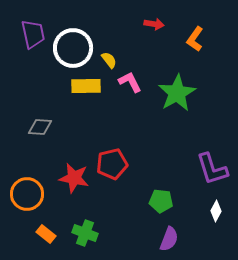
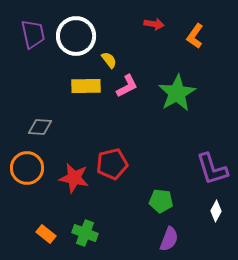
orange L-shape: moved 3 px up
white circle: moved 3 px right, 12 px up
pink L-shape: moved 3 px left, 4 px down; rotated 90 degrees clockwise
orange circle: moved 26 px up
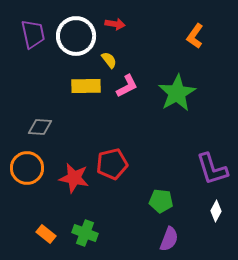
red arrow: moved 39 px left
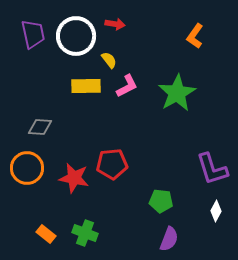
red pentagon: rotated 8 degrees clockwise
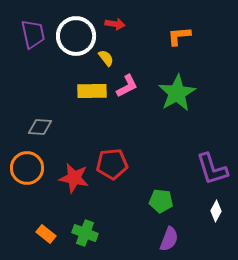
orange L-shape: moved 16 px left; rotated 50 degrees clockwise
yellow semicircle: moved 3 px left, 2 px up
yellow rectangle: moved 6 px right, 5 px down
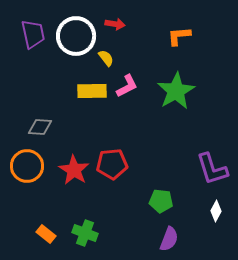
green star: moved 1 px left, 2 px up
orange circle: moved 2 px up
red star: moved 8 px up; rotated 20 degrees clockwise
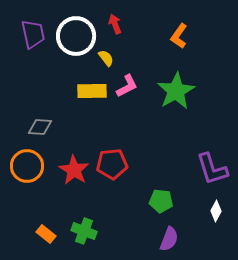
red arrow: rotated 120 degrees counterclockwise
orange L-shape: rotated 50 degrees counterclockwise
green cross: moved 1 px left, 2 px up
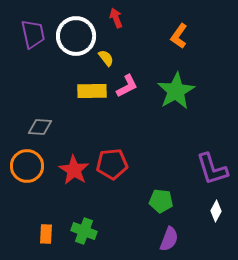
red arrow: moved 1 px right, 6 px up
orange rectangle: rotated 54 degrees clockwise
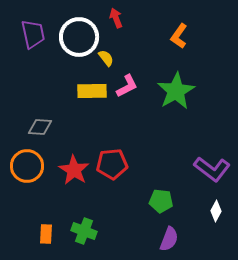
white circle: moved 3 px right, 1 px down
purple L-shape: rotated 36 degrees counterclockwise
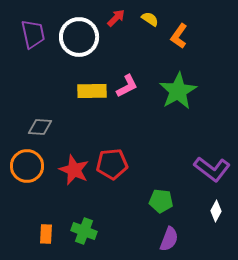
red arrow: rotated 66 degrees clockwise
yellow semicircle: moved 44 px right, 39 px up; rotated 18 degrees counterclockwise
green star: moved 2 px right
red star: rotated 8 degrees counterclockwise
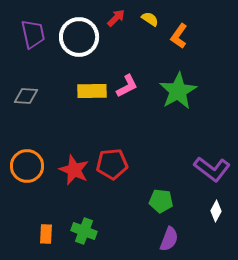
gray diamond: moved 14 px left, 31 px up
